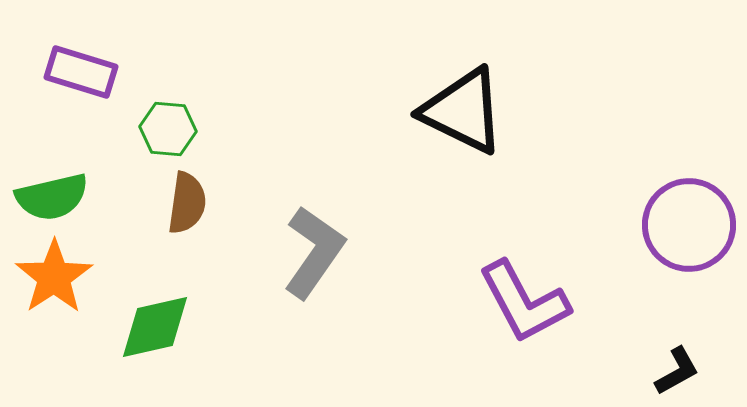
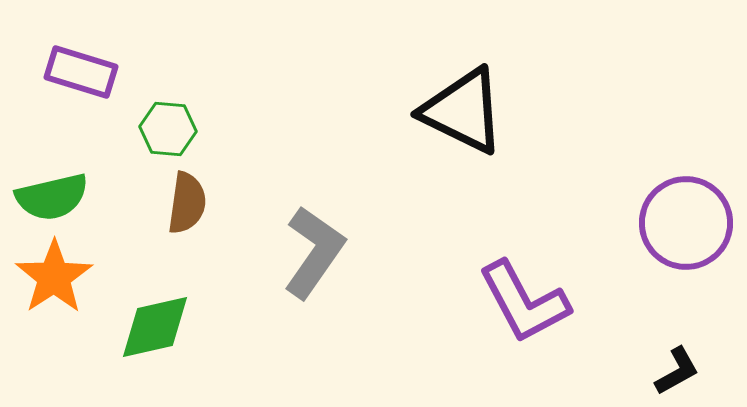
purple circle: moved 3 px left, 2 px up
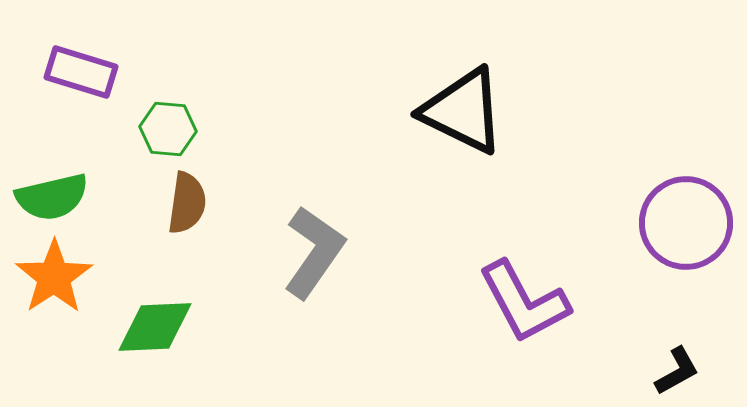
green diamond: rotated 10 degrees clockwise
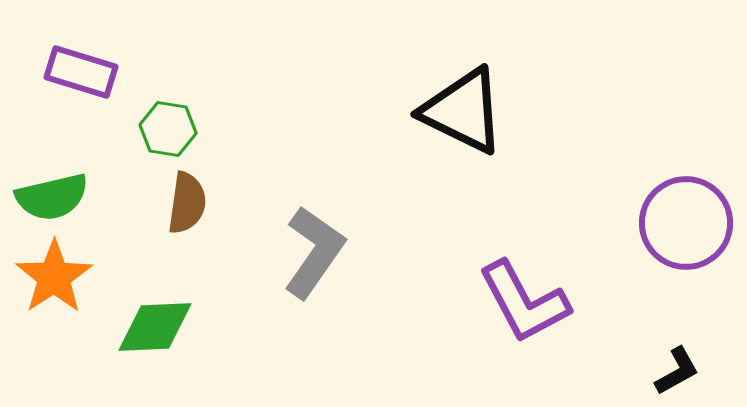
green hexagon: rotated 4 degrees clockwise
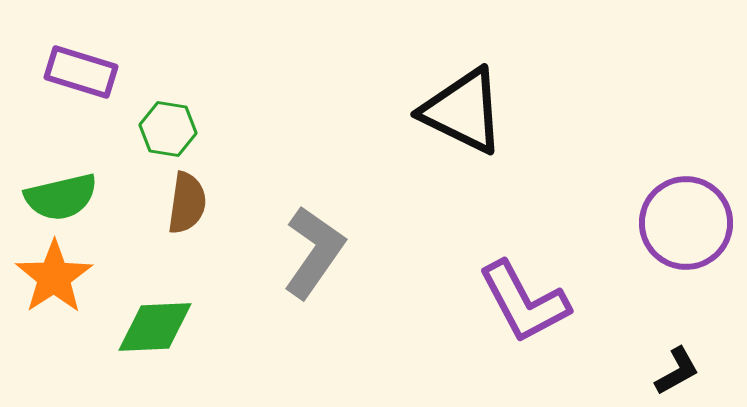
green semicircle: moved 9 px right
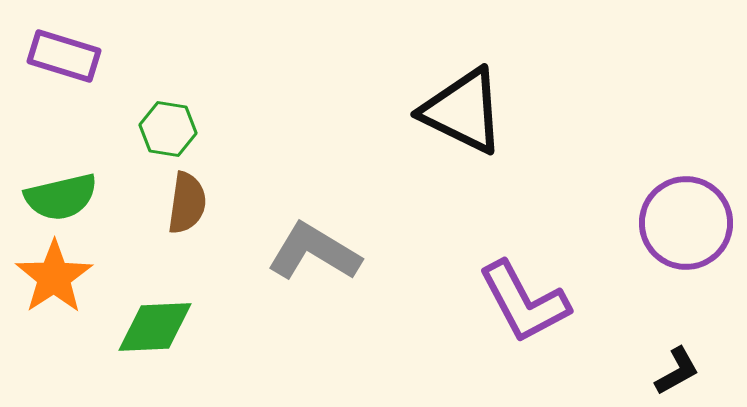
purple rectangle: moved 17 px left, 16 px up
gray L-shape: rotated 94 degrees counterclockwise
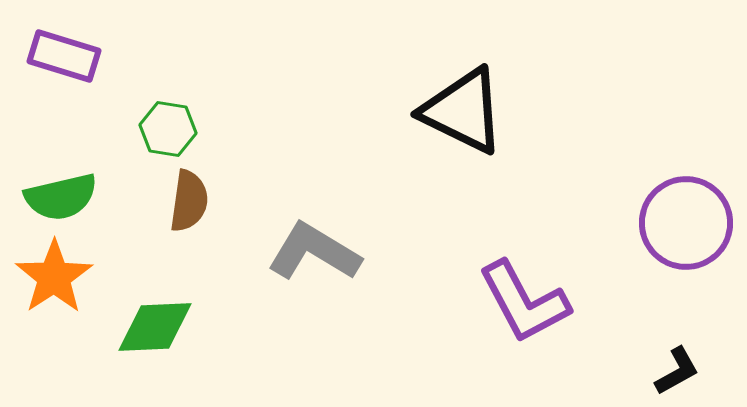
brown semicircle: moved 2 px right, 2 px up
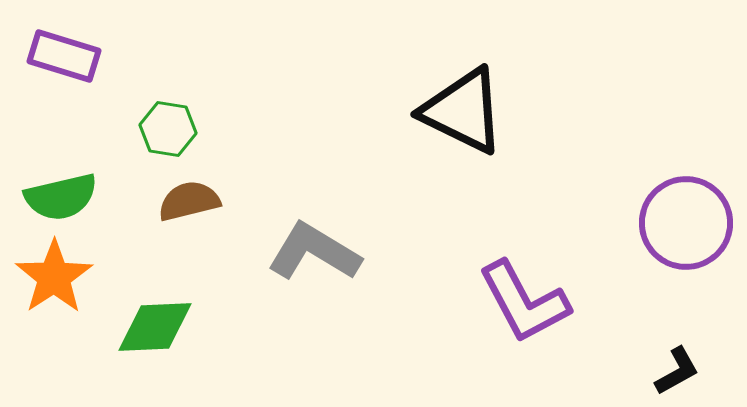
brown semicircle: rotated 112 degrees counterclockwise
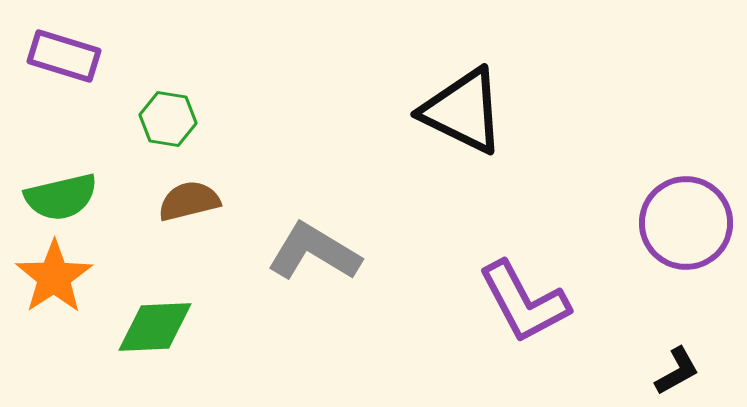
green hexagon: moved 10 px up
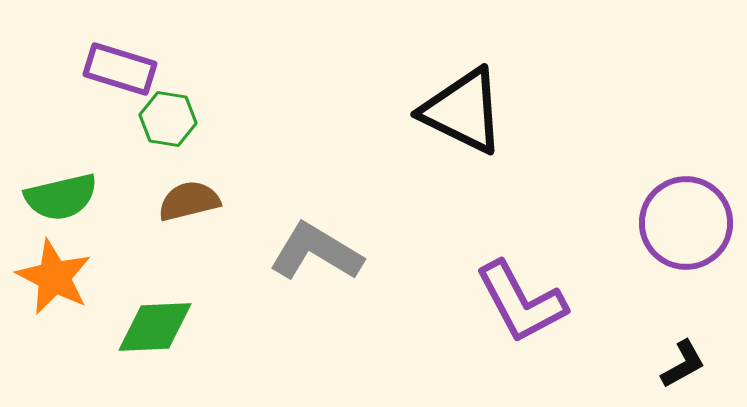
purple rectangle: moved 56 px right, 13 px down
gray L-shape: moved 2 px right
orange star: rotated 12 degrees counterclockwise
purple L-shape: moved 3 px left
black L-shape: moved 6 px right, 7 px up
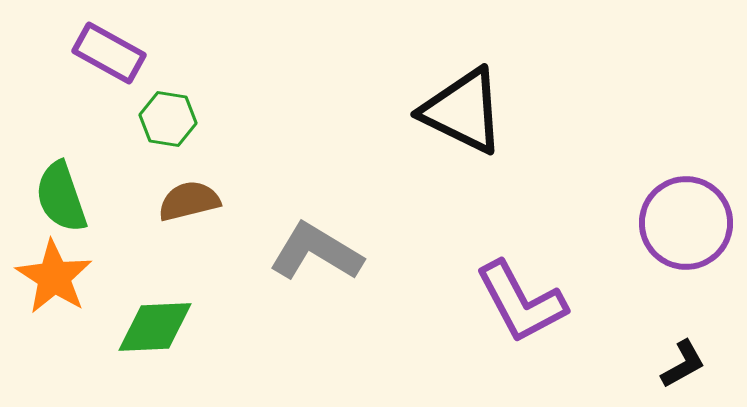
purple rectangle: moved 11 px left, 16 px up; rotated 12 degrees clockwise
green semicircle: rotated 84 degrees clockwise
orange star: rotated 6 degrees clockwise
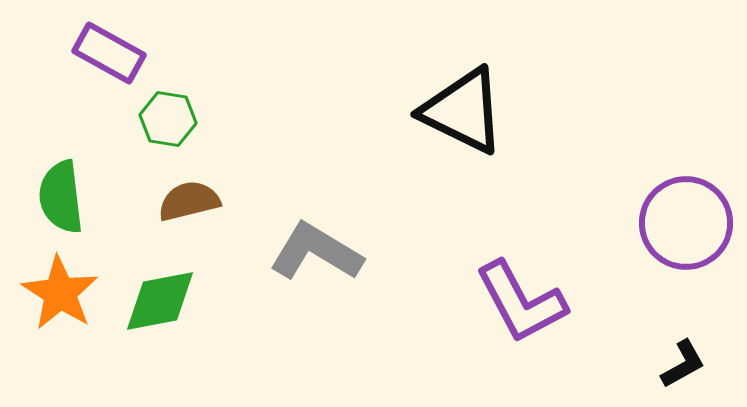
green semicircle: rotated 12 degrees clockwise
orange star: moved 6 px right, 16 px down
green diamond: moved 5 px right, 26 px up; rotated 8 degrees counterclockwise
